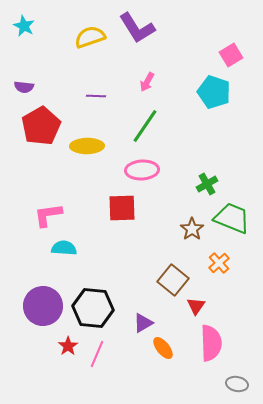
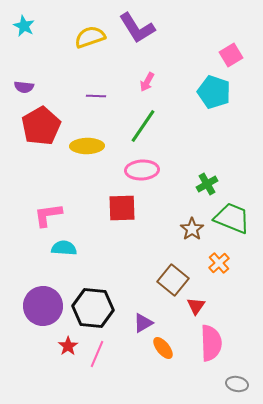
green line: moved 2 px left
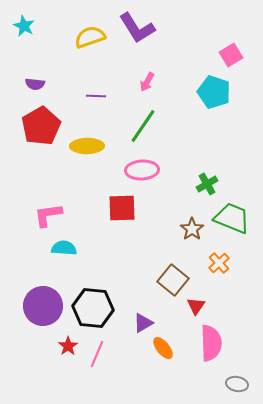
purple semicircle: moved 11 px right, 3 px up
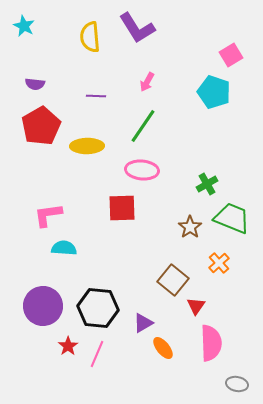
yellow semicircle: rotated 76 degrees counterclockwise
pink ellipse: rotated 8 degrees clockwise
brown star: moved 2 px left, 2 px up
black hexagon: moved 5 px right
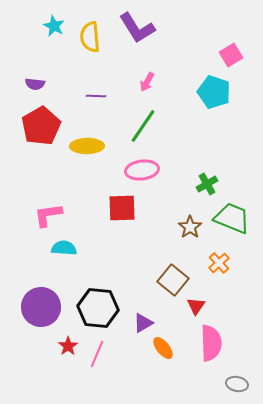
cyan star: moved 30 px right
pink ellipse: rotated 12 degrees counterclockwise
purple circle: moved 2 px left, 1 px down
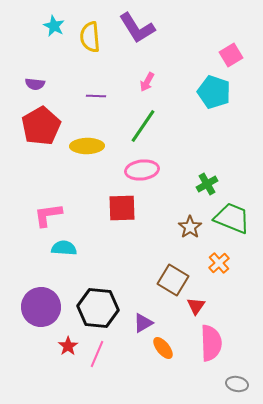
brown square: rotated 8 degrees counterclockwise
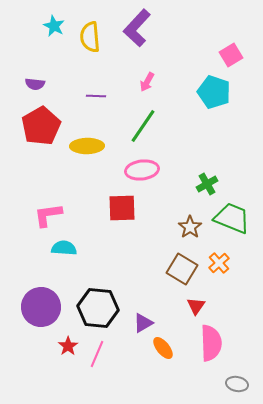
purple L-shape: rotated 75 degrees clockwise
brown square: moved 9 px right, 11 px up
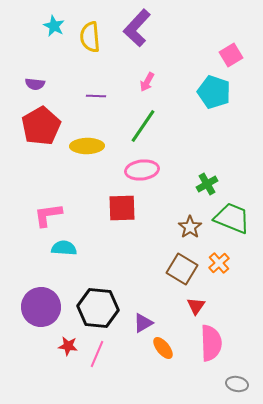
red star: rotated 30 degrees counterclockwise
